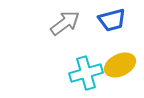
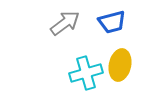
blue trapezoid: moved 2 px down
yellow ellipse: rotated 52 degrees counterclockwise
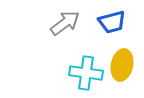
yellow ellipse: moved 2 px right
cyan cross: rotated 24 degrees clockwise
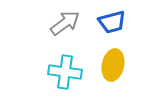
yellow ellipse: moved 9 px left
cyan cross: moved 21 px left, 1 px up
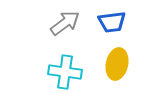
blue trapezoid: rotated 8 degrees clockwise
yellow ellipse: moved 4 px right, 1 px up
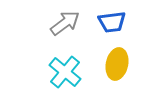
cyan cross: rotated 32 degrees clockwise
